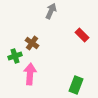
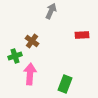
red rectangle: rotated 48 degrees counterclockwise
brown cross: moved 2 px up
green rectangle: moved 11 px left, 1 px up
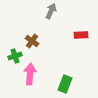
red rectangle: moved 1 px left
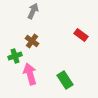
gray arrow: moved 18 px left
red rectangle: rotated 40 degrees clockwise
pink arrow: rotated 20 degrees counterclockwise
green rectangle: moved 4 px up; rotated 54 degrees counterclockwise
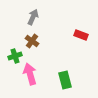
gray arrow: moved 6 px down
red rectangle: rotated 16 degrees counterclockwise
green rectangle: rotated 18 degrees clockwise
